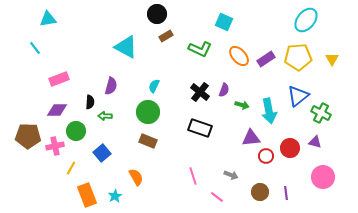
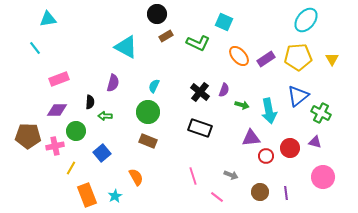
green L-shape at (200, 49): moved 2 px left, 6 px up
purple semicircle at (111, 86): moved 2 px right, 3 px up
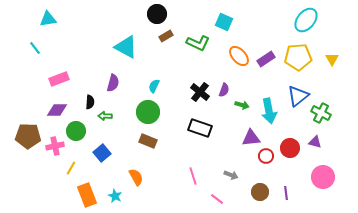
cyan star at (115, 196): rotated 16 degrees counterclockwise
pink line at (217, 197): moved 2 px down
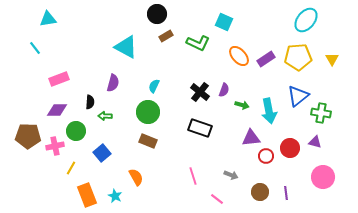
green cross at (321, 113): rotated 18 degrees counterclockwise
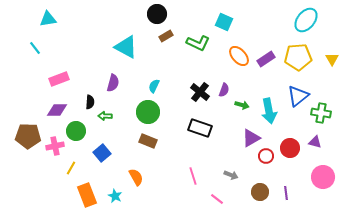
purple triangle at (251, 138): rotated 24 degrees counterclockwise
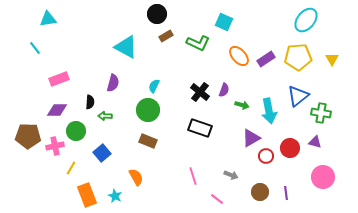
green circle at (148, 112): moved 2 px up
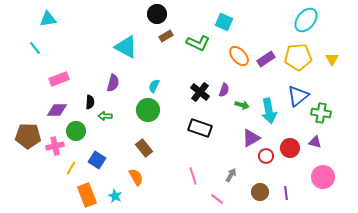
brown rectangle at (148, 141): moved 4 px left, 7 px down; rotated 30 degrees clockwise
blue square at (102, 153): moved 5 px left, 7 px down; rotated 18 degrees counterclockwise
gray arrow at (231, 175): rotated 80 degrees counterclockwise
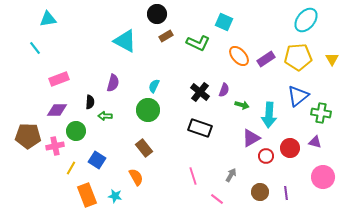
cyan triangle at (126, 47): moved 1 px left, 6 px up
cyan arrow at (269, 111): moved 4 px down; rotated 15 degrees clockwise
cyan star at (115, 196): rotated 16 degrees counterclockwise
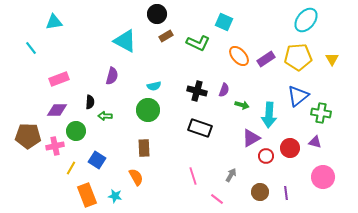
cyan triangle at (48, 19): moved 6 px right, 3 px down
cyan line at (35, 48): moved 4 px left
purple semicircle at (113, 83): moved 1 px left, 7 px up
cyan semicircle at (154, 86): rotated 128 degrees counterclockwise
black cross at (200, 92): moved 3 px left, 1 px up; rotated 24 degrees counterclockwise
brown rectangle at (144, 148): rotated 36 degrees clockwise
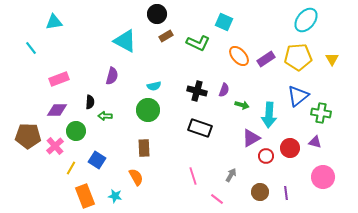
pink cross at (55, 146): rotated 30 degrees counterclockwise
orange rectangle at (87, 195): moved 2 px left, 1 px down
